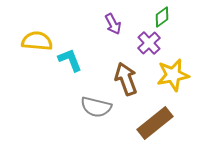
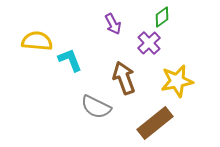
yellow star: moved 4 px right, 6 px down
brown arrow: moved 2 px left, 1 px up
gray semicircle: rotated 12 degrees clockwise
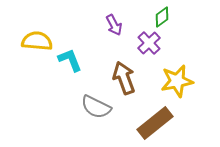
purple arrow: moved 1 px right, 1 px down
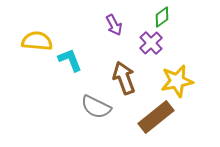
purple cross: moved 2 px right
brown rectangle: moved 1 px right, 6 px up
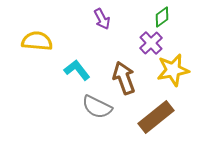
purple arrow: moved 12 px left, 6 px up
cyan L-shape: moved 7 px right, 10 px down; rotated 16 degrees counterclockwise
yellow star: moved 4 px left, 11 px up
gray semicircle: moved 1 px right
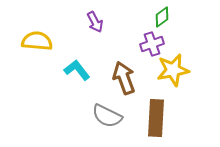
purple arrow: moved 7 px left, 3 px down
purple cross: moved 1 px right, 1 px down; rotated 25 degrees clockwise
gray semicircle: moved 10 px right, 9 px down
brown rectangle: moved 1 px down; rotated 48 degrees counterclockwise
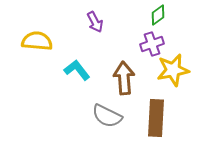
green diamond: moved 4 px left, 2 px up
brown arrow: rotated 16 degrees clockwise
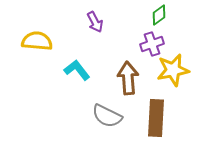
green diamond: moved 1 px right
brown arrow: moved 4 px right
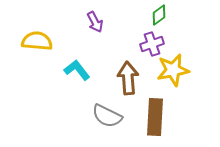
brown rectangle: moved 1 px left, 1 px up
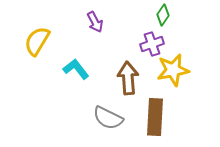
green diamond: moved 4 px right; rotated 20 degrees counterclockwise
yellow semicircle: rotated 64 degrees counterclockwise
cyan L-shape: moved 1 px left, 1 px up
gray semicircle: moved 1 px right, 2 px down
